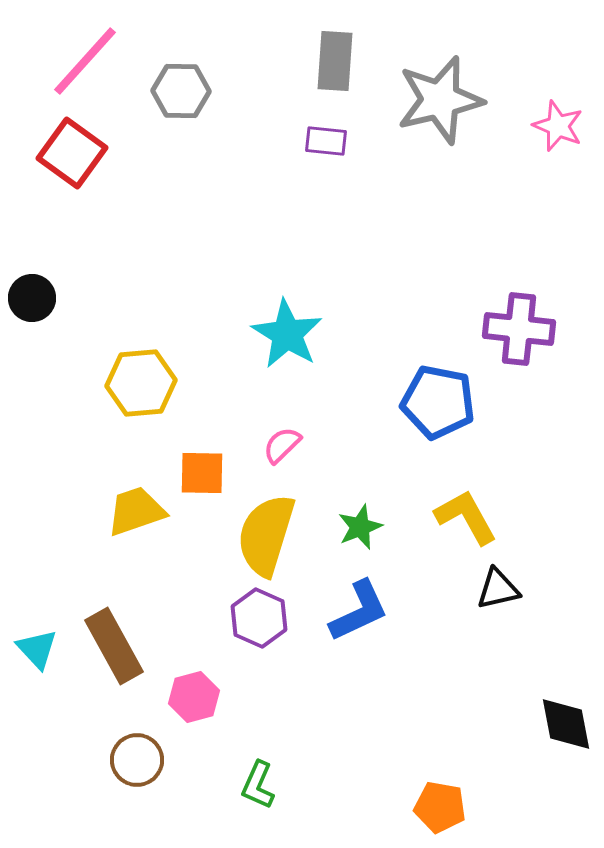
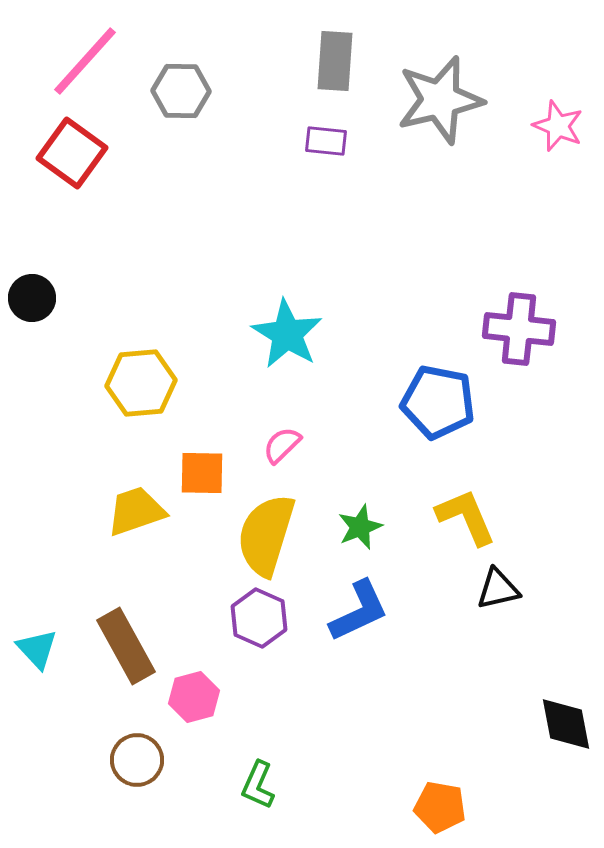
yellow L-shape: rotated 6 degrees clockwise
brown rectangle: moved 12 px right
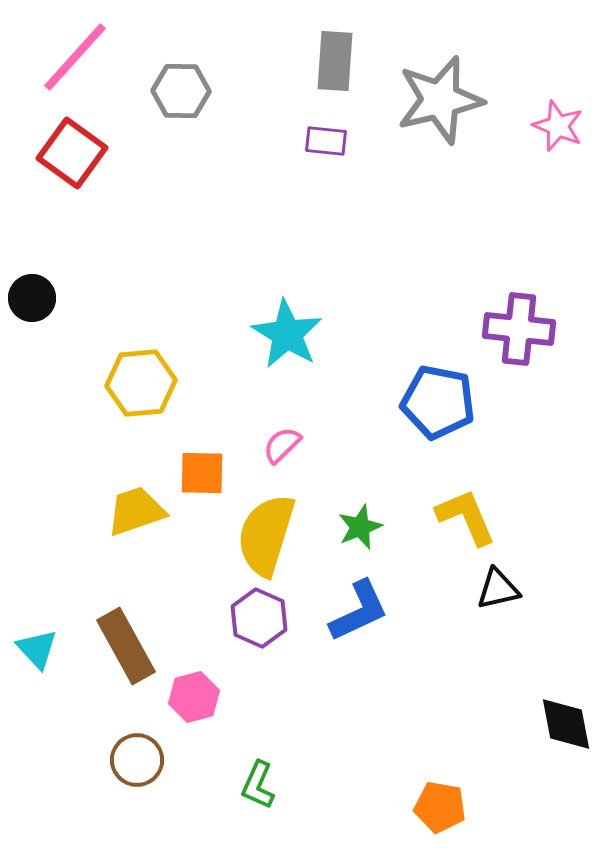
pink line: moved 10 px left, 4 px up
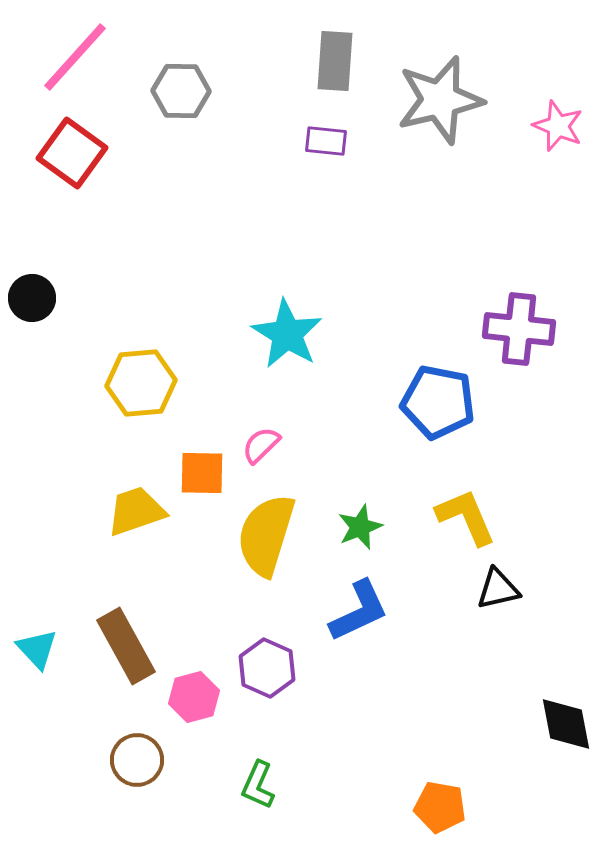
pink semicircle: moved 21 px left
purple hexagon: moved 8 px right, 50 px down
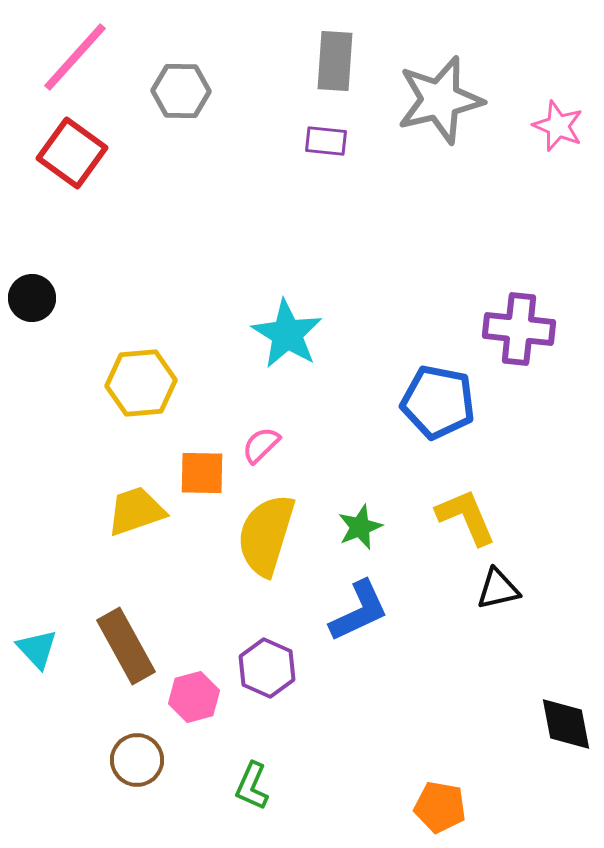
green L-shape: moved 6 px left, 1 px down
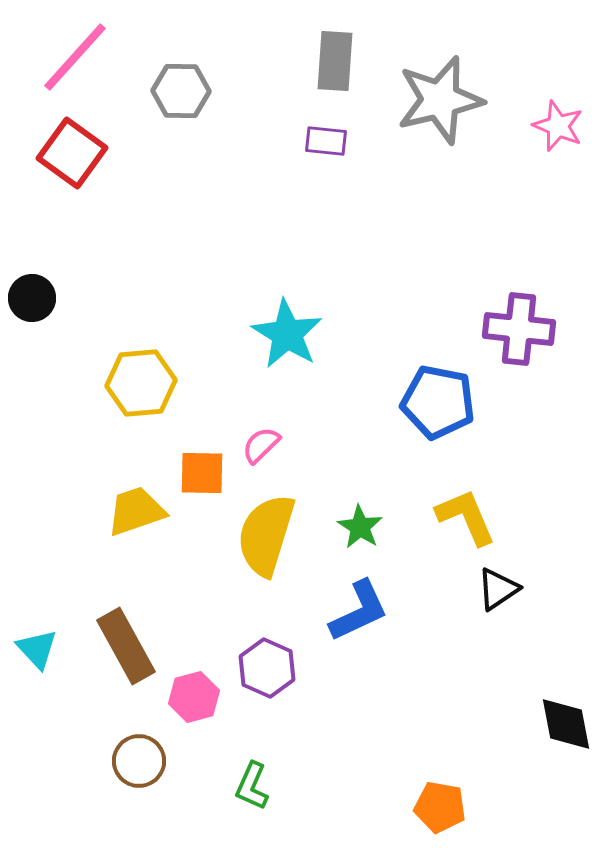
green star: rotated 18 degrees counterclockwise
black triangle: rotated 21 degrees counterclockwise
brown circle: moved 2 px right, 1 px down
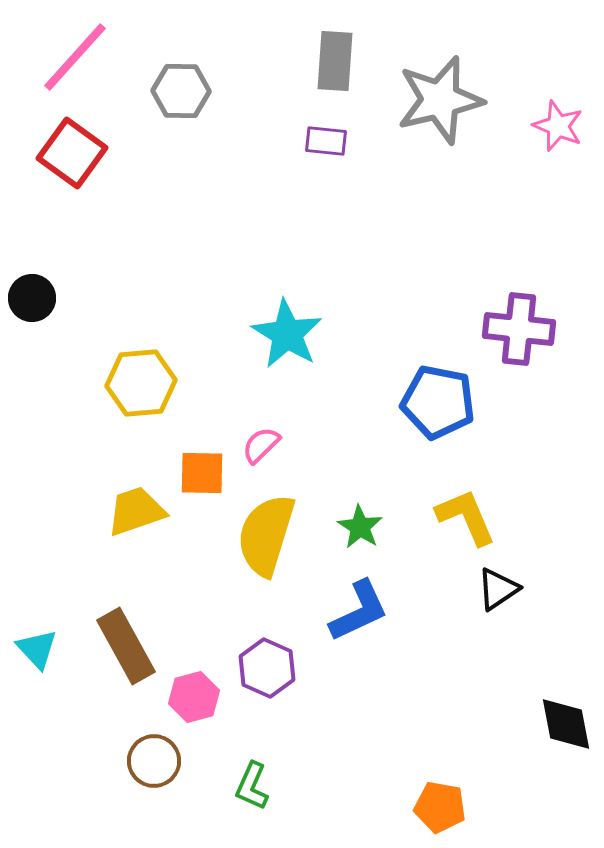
brown circle: moved 15 px right
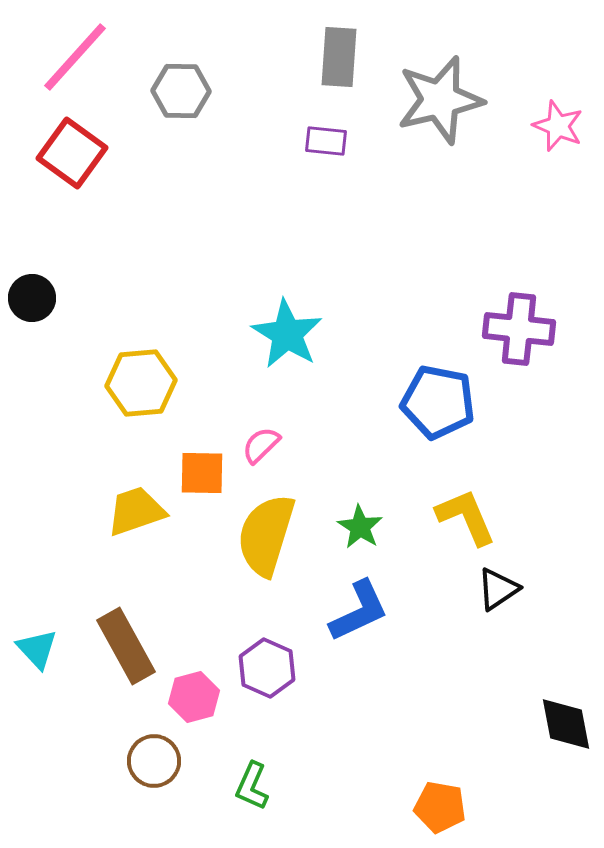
gray rectangle: moved 4 px right, 4 px up
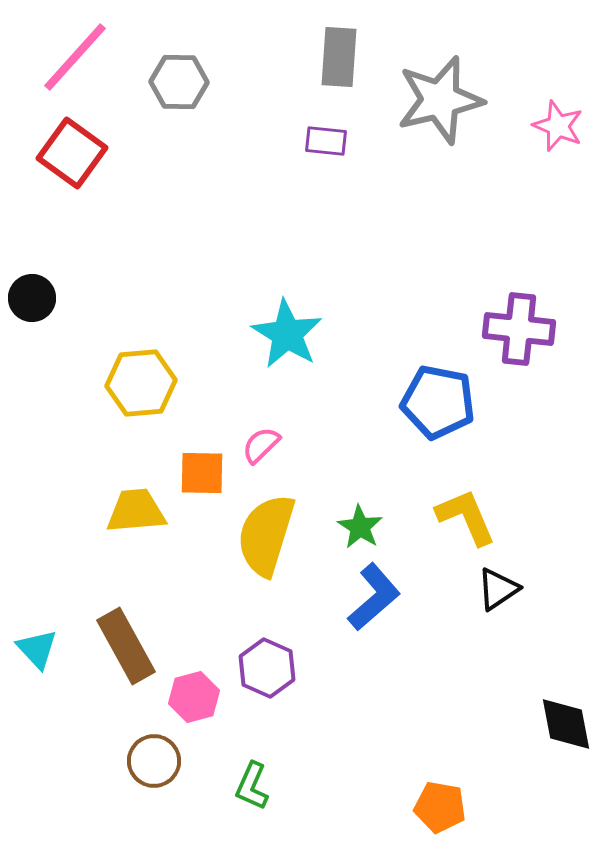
gray hexagon: moved 2 px left, 9 px up
yellow trapezoid: rotated 14 degrees clockwise
blue L-shape: moved 15 px right, 14 px up; rotated 16 degrees counterclockwise
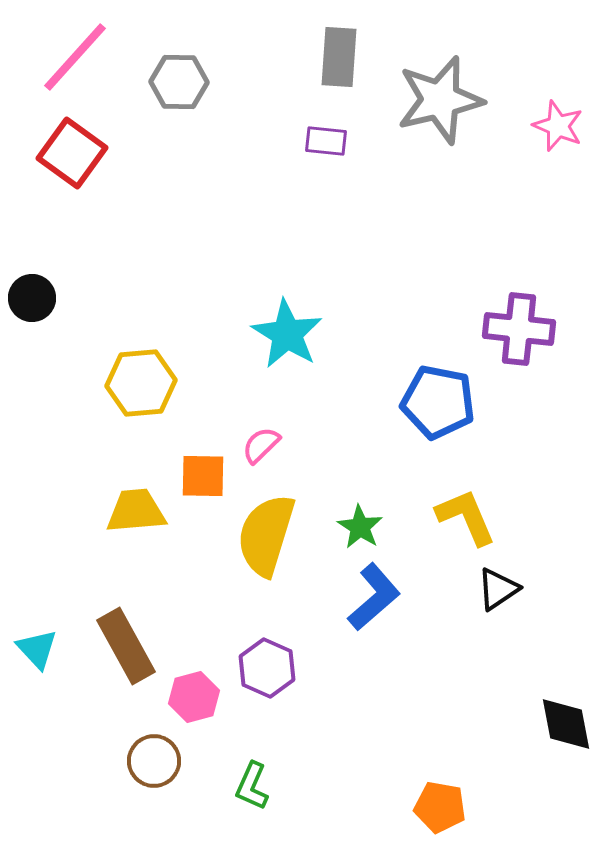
orange square: moved 1 px right, 3 px down
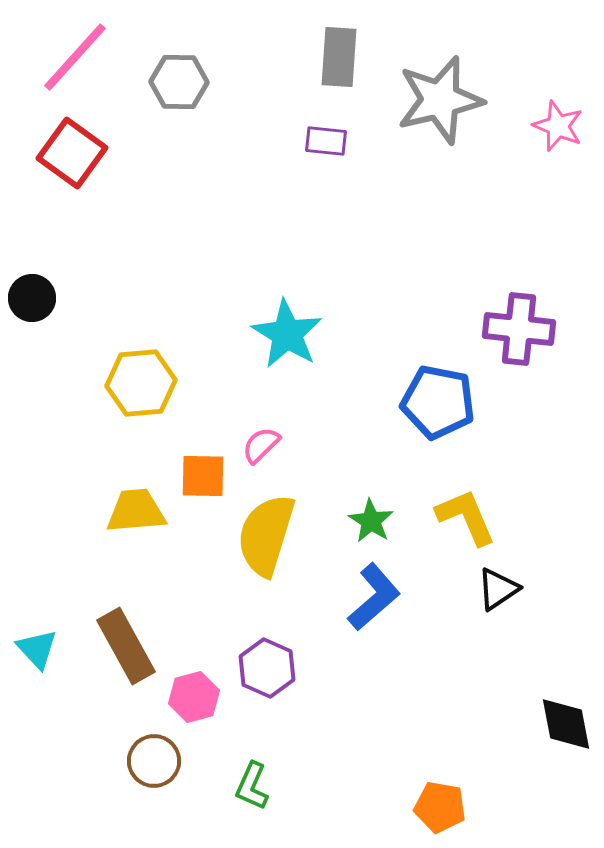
green star: moved 11 px right, 6 px up
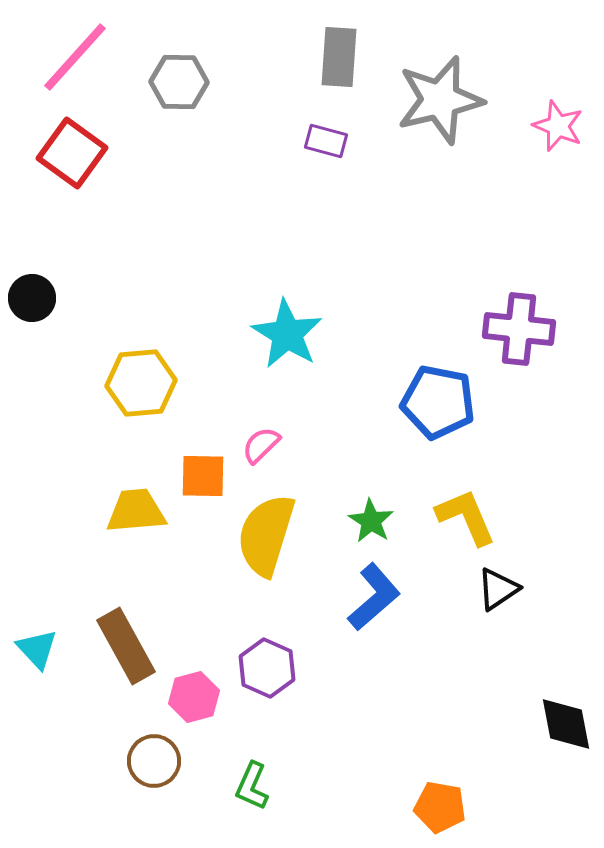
purple rectangle: rotated 9 degrees clockwise
